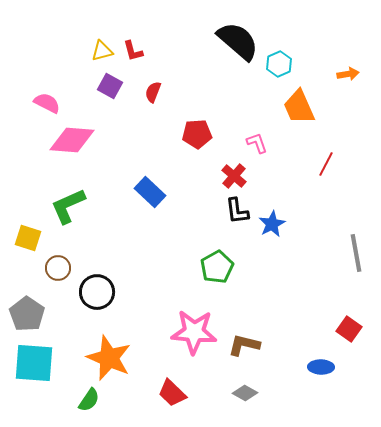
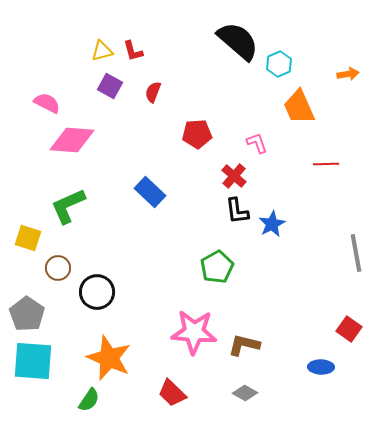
red line: rotated 60 degrees clockwise
cyan square: moved 1 px left, 2 px up
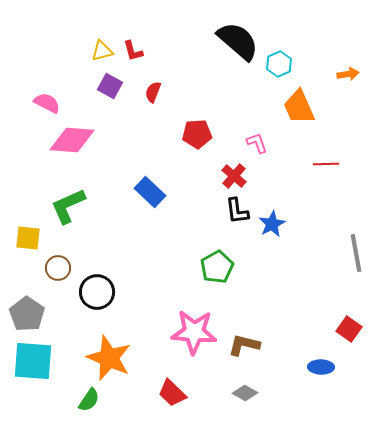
yellow square: rotated 12 degrees counterclockwise
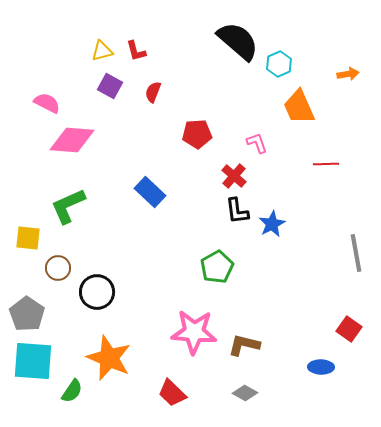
red L-shape: moved 3 px right
green semicircle: moved 17 px left, 9 px up
